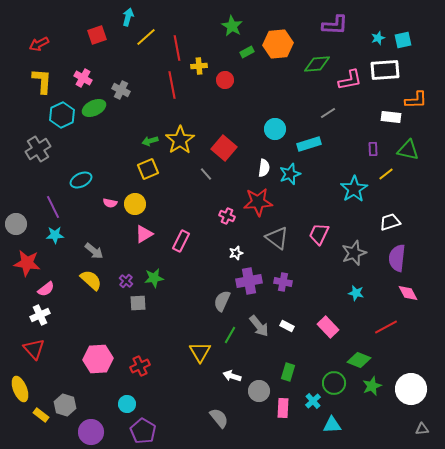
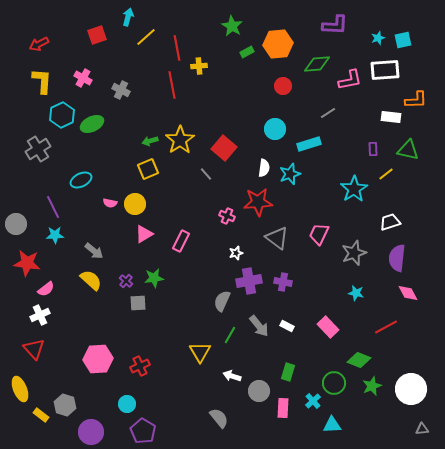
red circle at (225, 80): moved 58 px right, 6 px down
green ellipse at (94, 108): moved 2 px left, 16 px down
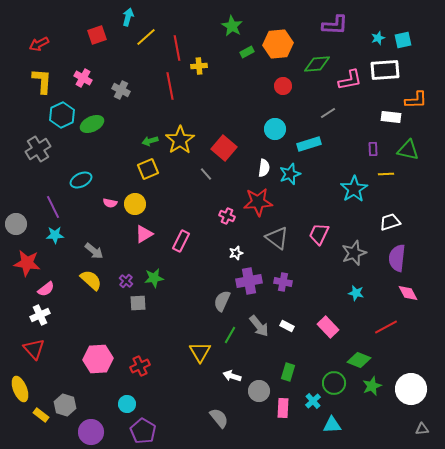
red line at (172, 85): moved 2 px left, 1 px down
yellow line at (386, 174): rotated 35 degrees clockwise
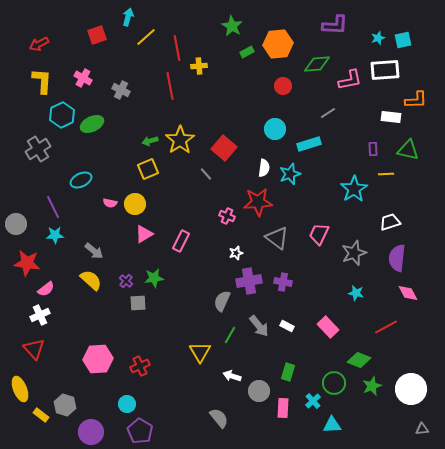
purple pentagon at (143, 431): moved 3 px left
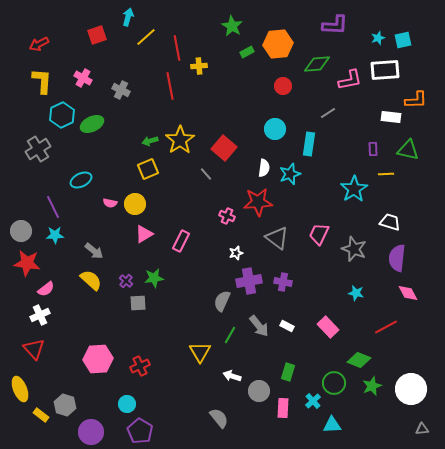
cyan rectangle at (309, 144): rotated 65 degrees counterclockwise
white trapezoid at (390, 222): rotated 35 degrees clockwise
gray circle at (16, 224): moved 5 px right, 7 px down
gray star at (354, 253): moved 4 px up; rotated 30 degrees counterclockwise
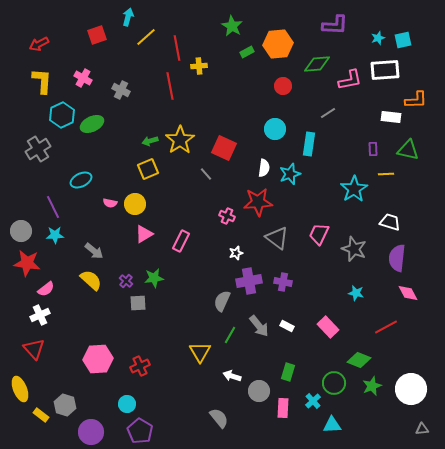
red square at (224, 148): rotated 15 degrees counterclockwise
